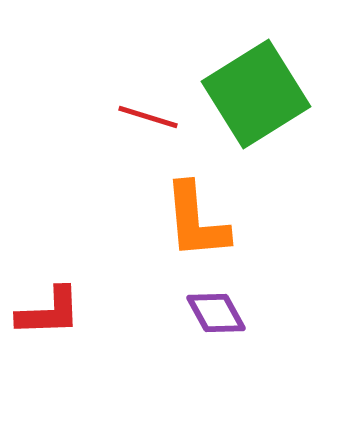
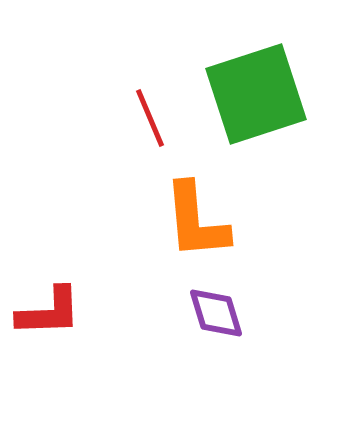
green square: rotated 14 degrees clockwise
red line: moved 2 px right, 1 px down; rotated 50 degrees clockwise
purple diamond: rotated 12 degrees clockwise
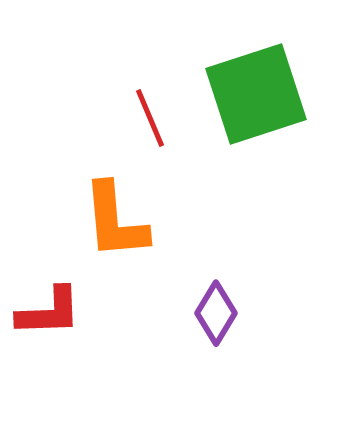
orange L-shape: moved 81 px left
purple diamond: rotated 48 degrees clockwise
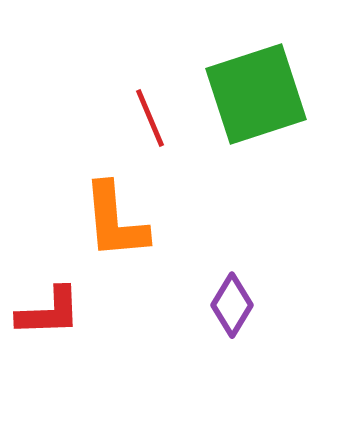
purple diamond: moved 16 px right, 8 px up
